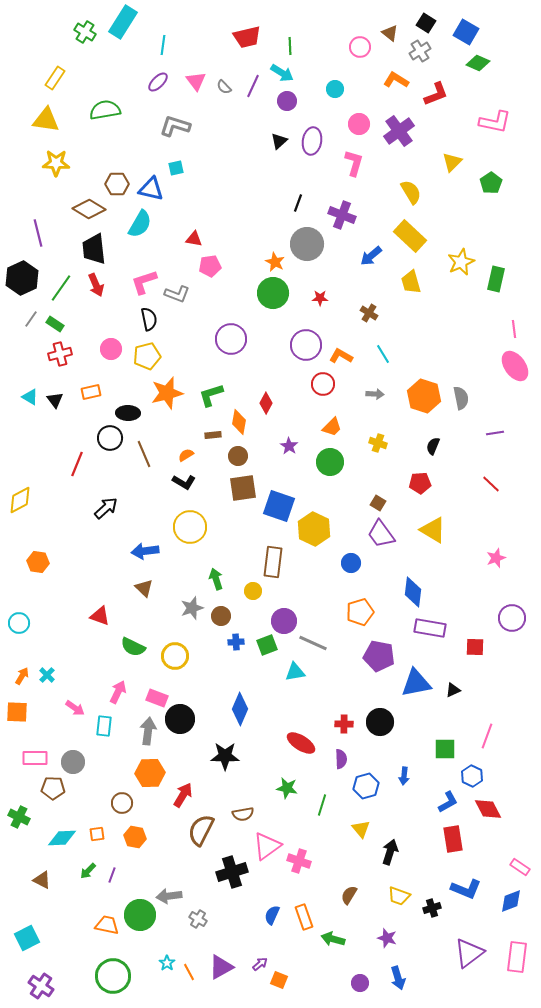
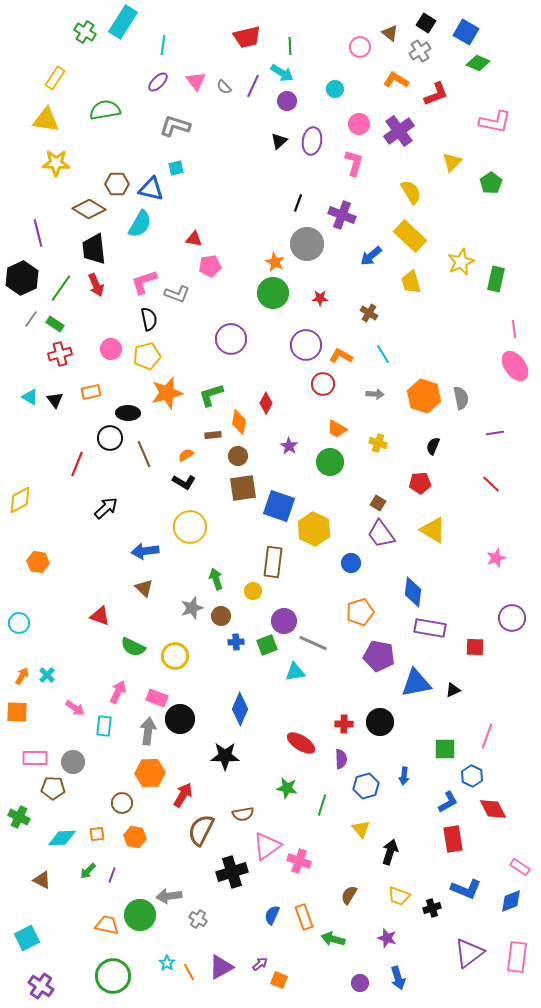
orange trapezoid at (332, 427): moved 5 px right, 2 px down; rotated 75 degrees clockwise
red diamond at (488, 809): moved 5 px right
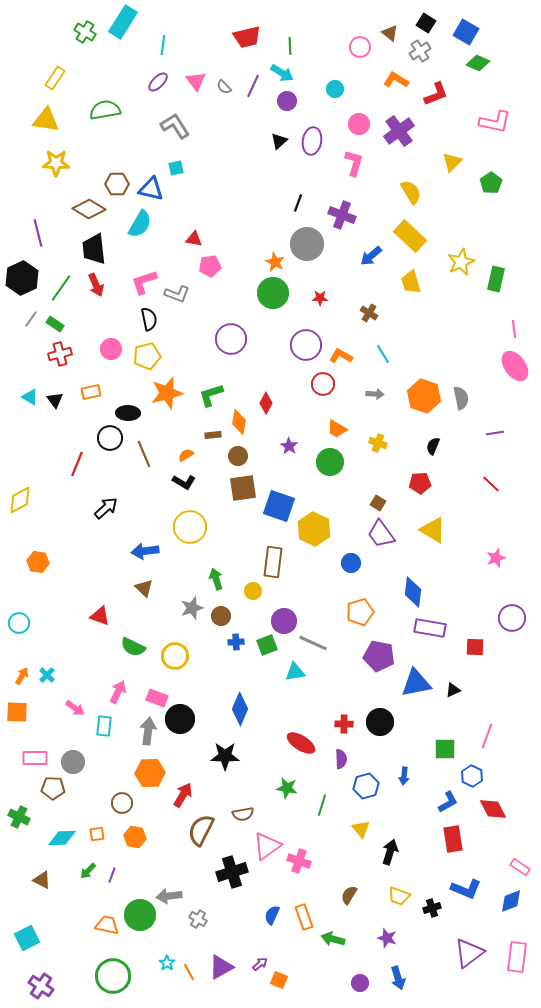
gray L-shape at (175, 126): rotated 40 degrees clockwise
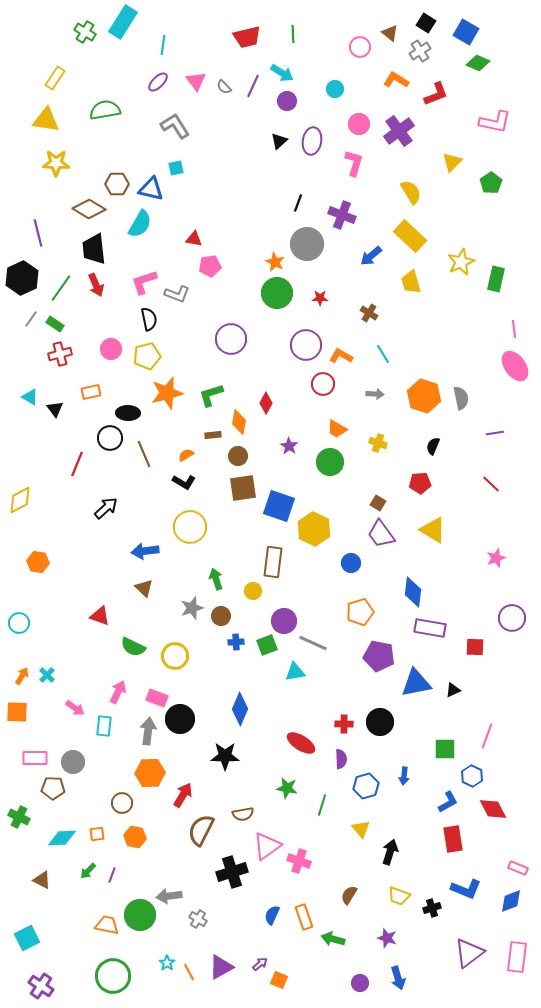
green line at (290, 46): moved 3 px right, 12 px up
green circle at (273, 293): moved 4 px right
black triangle at (55, 400): moved 9 px down
pink rectangle at (520, 867): moved 2 px left, 1 px down; rotated 12 degrees counterclockwise
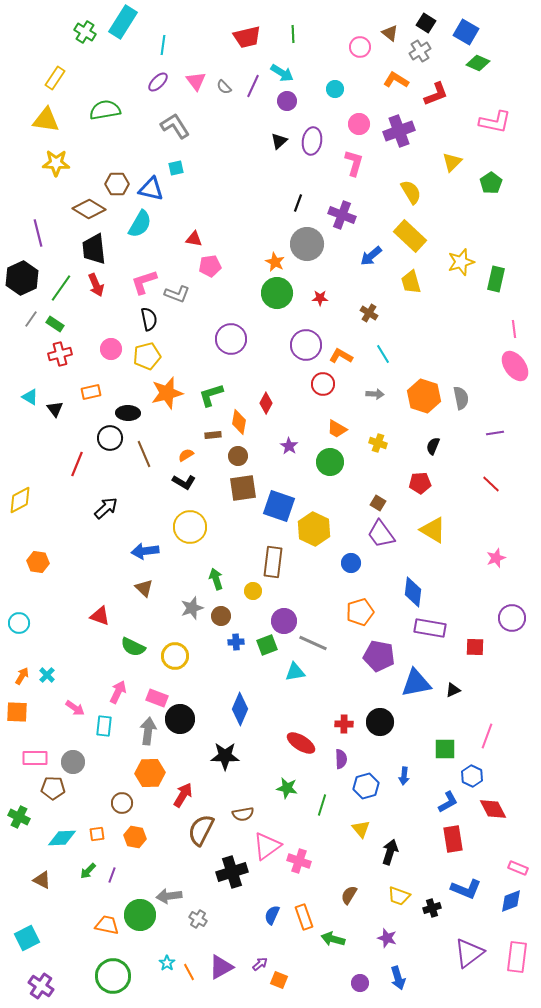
purple cross at (399, 131): rotated 16 degrees clockwise
yellow star at (461, 262): rotated 8 degrees clockwise
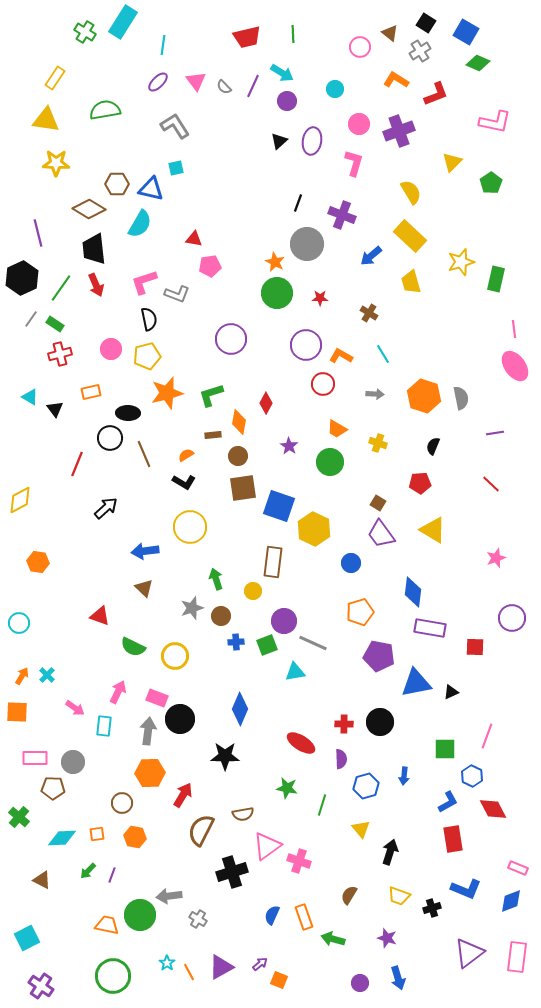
black triangle at (453, 690): moved 2 px left, 2 px down
green cross at (19, 817): rotated 15 degrees clockwise
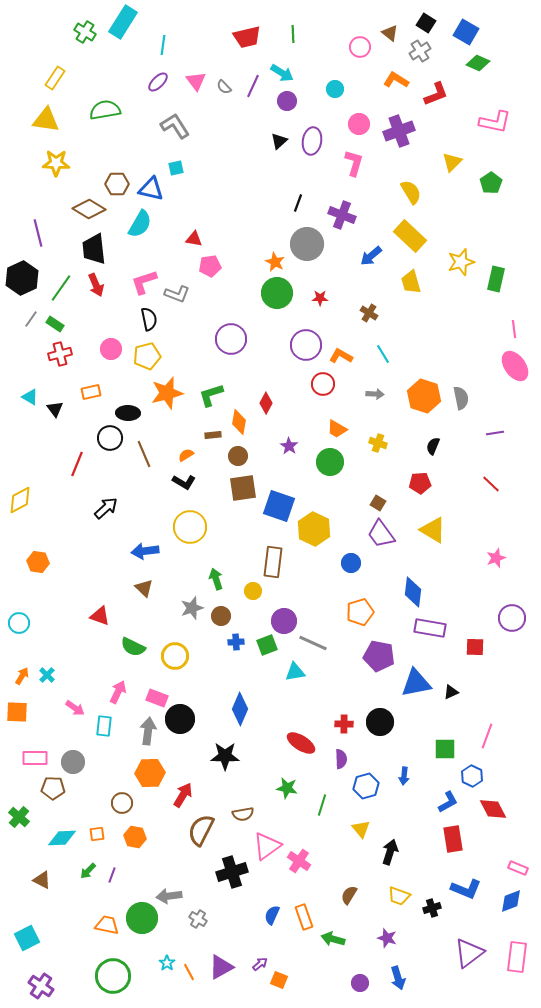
pink cross at (299, 861): rotated 15 degrees clockwise
green circle at (140, 915): moved 2 px right, 3 px down
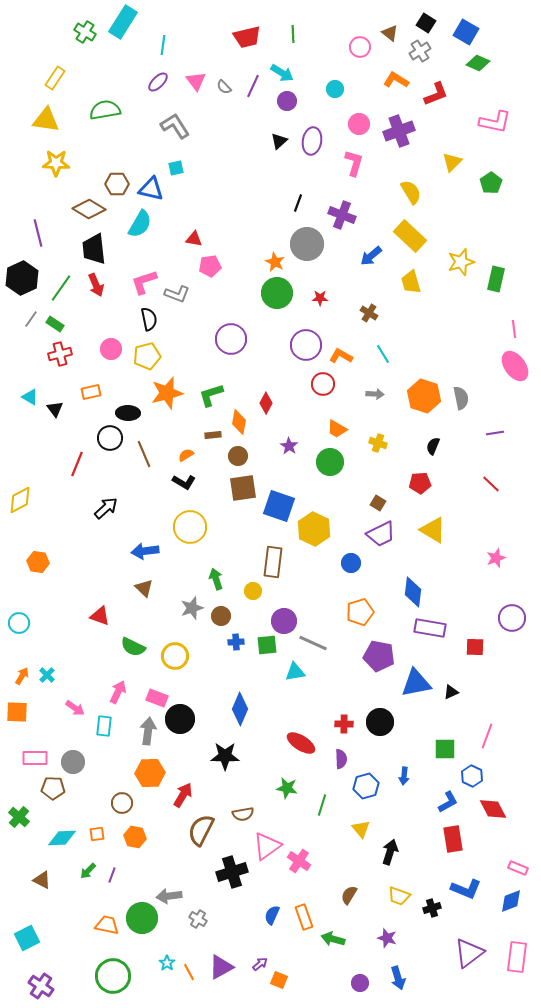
purple trapezoid at (381, 534): rotated 80 degrees counterclockwise
green square at (267, 645): rotated 15 degrees clockwise
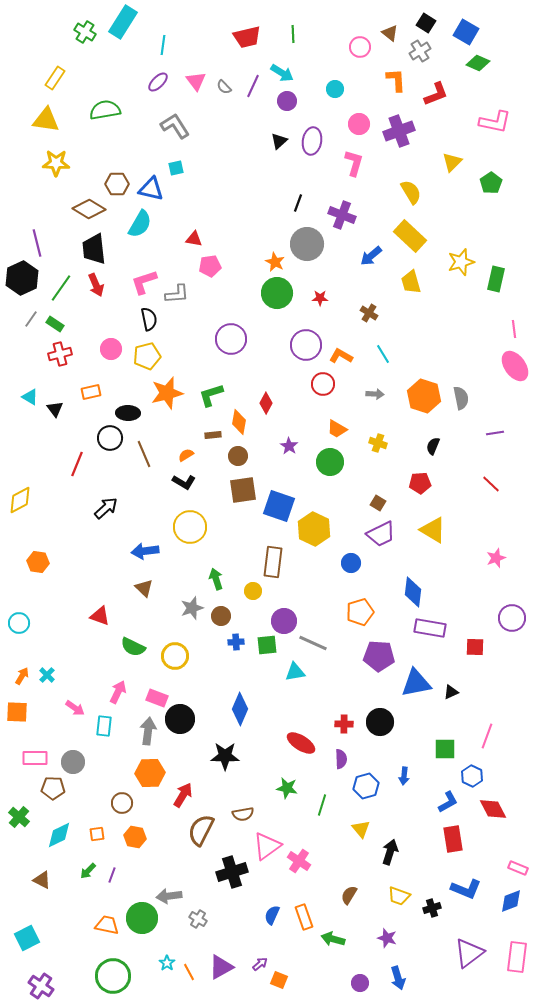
orange L-shape at (396, 80): rotated 55 degrees clockwise
purple line at (38, 233): moved 1 px left, 10 px down
gray L-shape at (177, 294): rotated 25 degrees counterclockwise
brown square at (243, 488): moved 2 px down
purple pentagon at (379, 656): rotated 8 degrees counterclockwise
cyan diamond at (62, 838): moved 3 px left, 3 px up; rotated 24 degrees counterclockwise
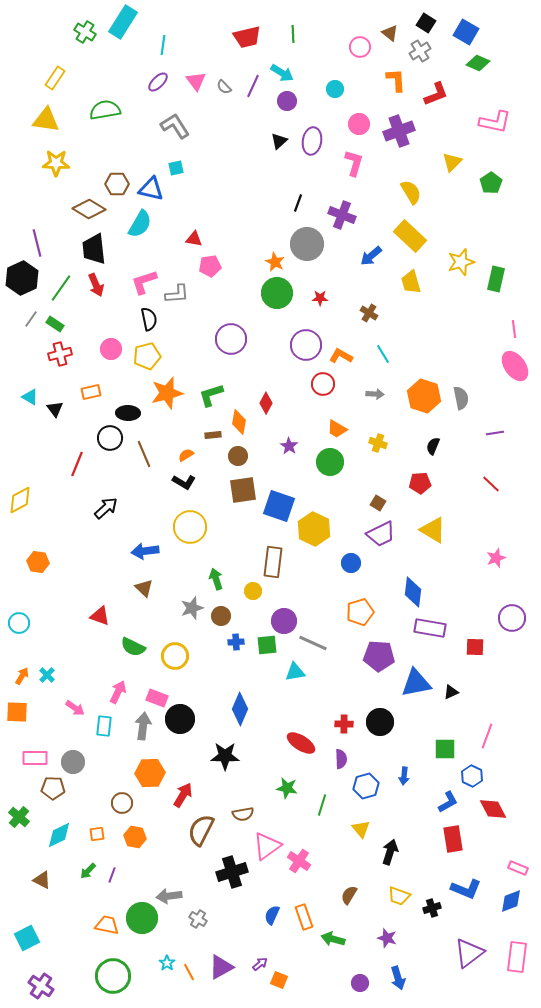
gray arrow at (148, 731): moved 5 px left, 5 px up
